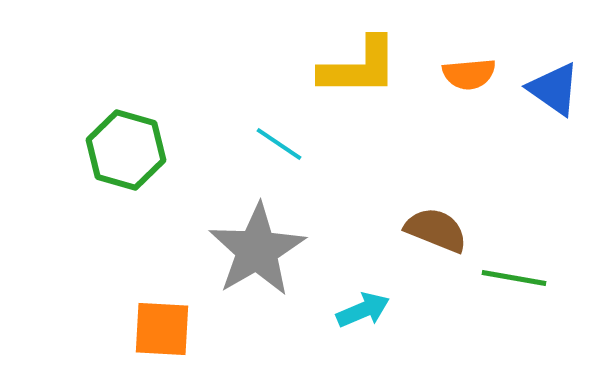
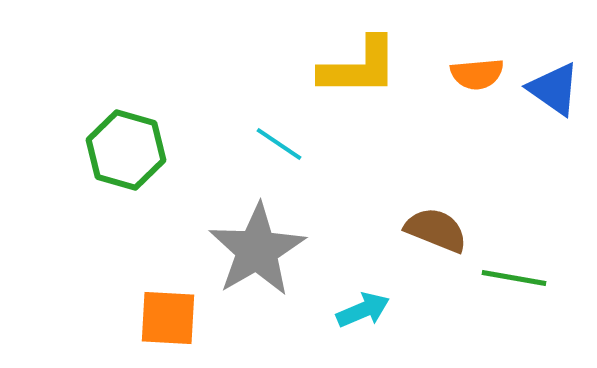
orange semicircle: moved 8 px right
orange square: moved 6 px right, 11 px up
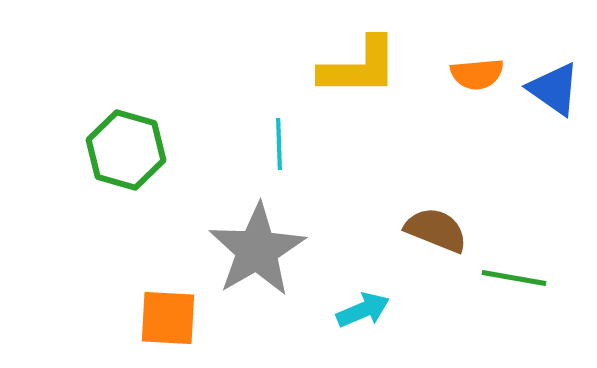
cyan line: rotated 54 degrees clockwise
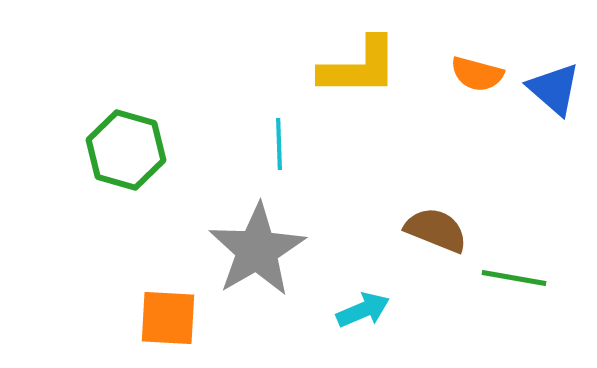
orange semicircle: rotated 20 degrees clockwise
blue triangle: rotated 6 degrees clockwise
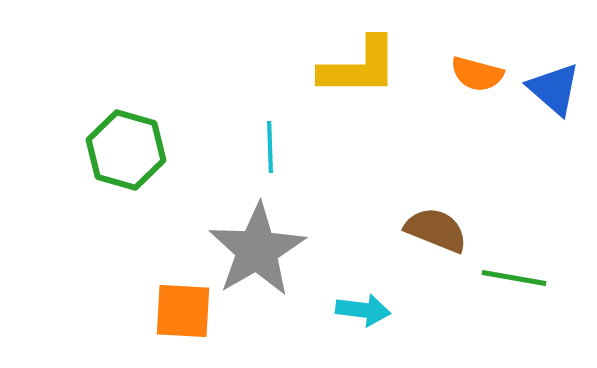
cyan line: moved 9 px left, 3 px down
cyan arrow: rotated 30 degrees clockwise
orange square: moved 15 px right, 7 px up
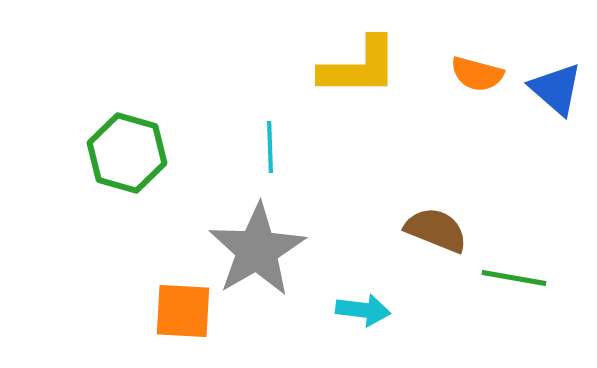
blue triangle: moved 2 px right
green hexagon: moved 1 px right, 3 px down
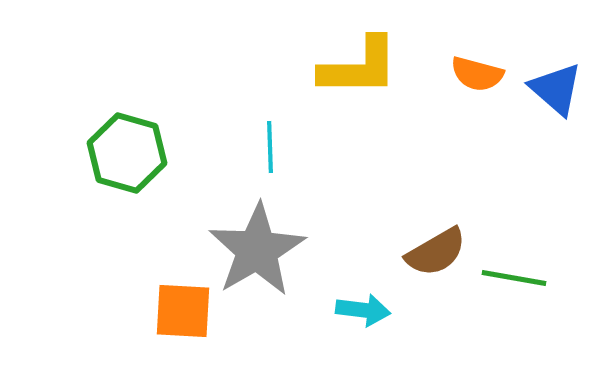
brown semicircle: moved 22 px down; rotated 128 degrees clockwise
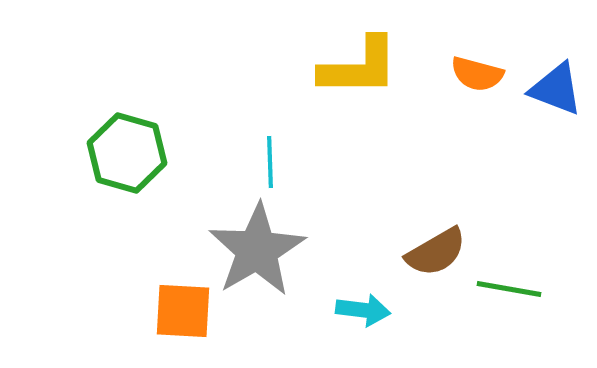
blue triangle: rotated 20 degrees counterclockwise
cyan line: moved 15 px down
green line: moved 5 px left, 11 px down
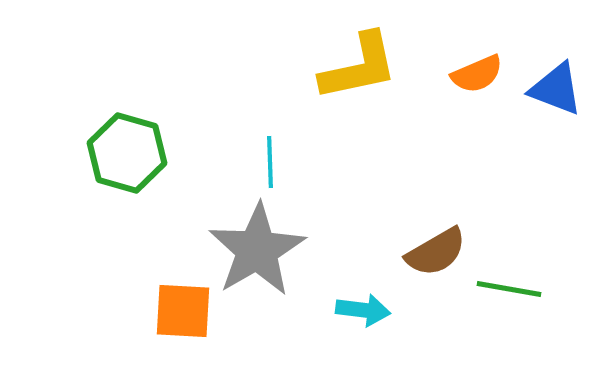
yellow L-shape: rotated 12 degrees counterclockwise
orange semicircle: rotated 38 degrees counterclockwise
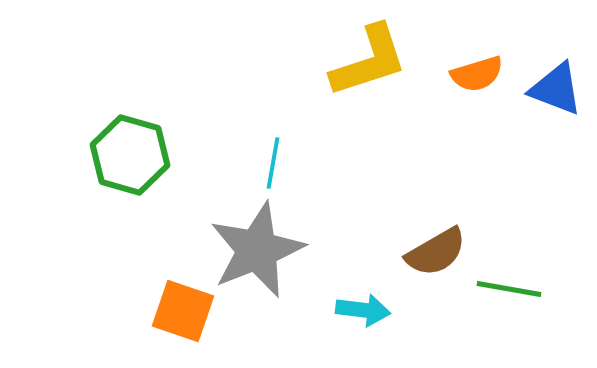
yellow L-shape: moved 10 px right, 6 px up; rotated 6 degrees counterclockwise
orange semicircle: rotated 6 degrees clockwise
green hexagon: moved 3 px right, 2 px down
cyan line: moved 3 px right, 1 px down; rotated 12 degrees clockwise
gray star: rotated 8 degrees clockwise
orange square: rotated 16 degrees clockwise
